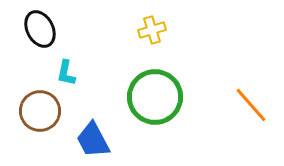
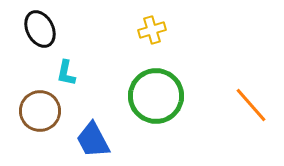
green circle: moved 1 px right, 1 px up
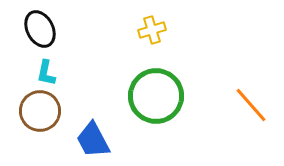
cyan L-shape: moved 20 px left
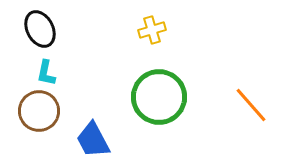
green circle: moved 3 px right, 1 px down
brown circle: moved 1 px left
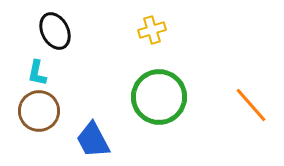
black ellipse: moved 15 px right, 2 px down
cyan L-shape: moved 9 px left
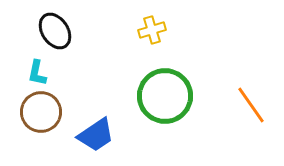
black ellipse: rotated 6 degrees counterclockwise
green circle: moved 6 px right, 1 px up
orange line: rotated 6 degrees clockwise
brown circle: moved 2 px right, 1 px down
blue trapezoid: moved 3 px right, 5 px up; rotated 96 degrees counterclockwise
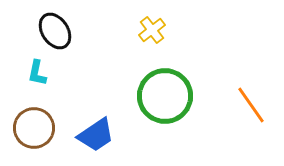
yellow cross: rotated 20 degrees counterclockwise
brown circle: moved 7 px left, 16 px down
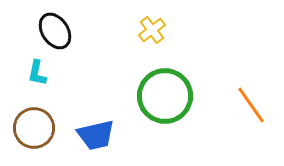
blue trapezoid: rotated 21 degrees clockwise
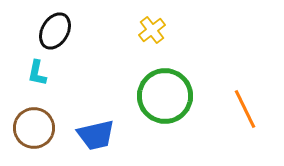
black ellipse: rotated 63 degrees clockwise
orange line: moved 6 px left, 4 px down; rotated 9 degrees clockwise
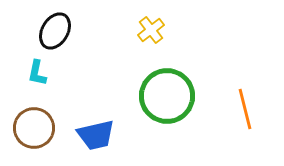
yellow cross: moved 1 px left
green circle: moved 2 px right
orange line: rotated 12 degrees clockwise
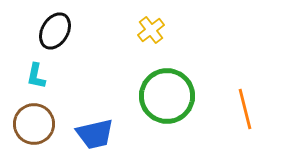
cyan L-shape: moved 1 px left, 3 px down
brown circle: moved 4 px up
blue trapezoid: moved 1 px left, 1 px up
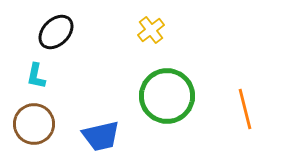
black ellipse: moved 1 px right, 1 px down; rotated 15 degrees clockwise
blue trapezoid: moved 6 px right, 2 px down
